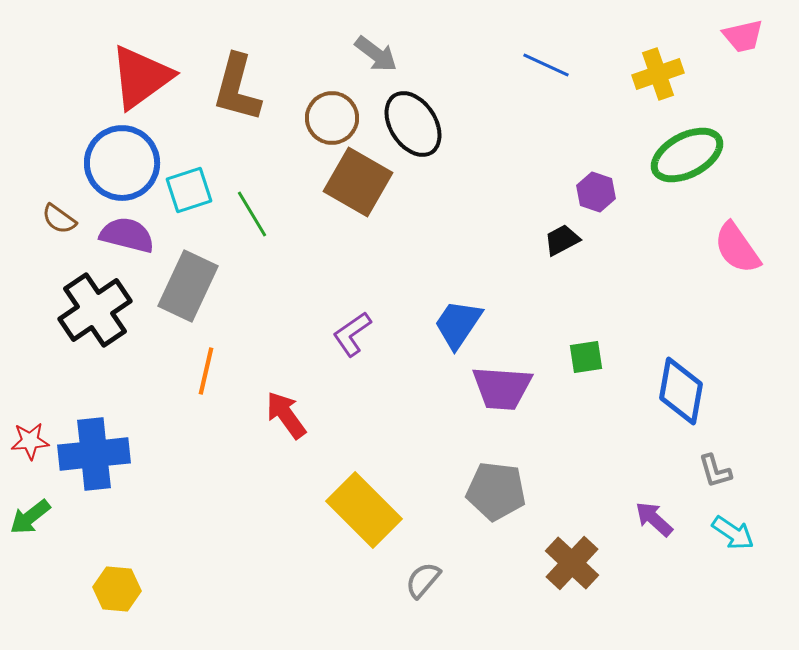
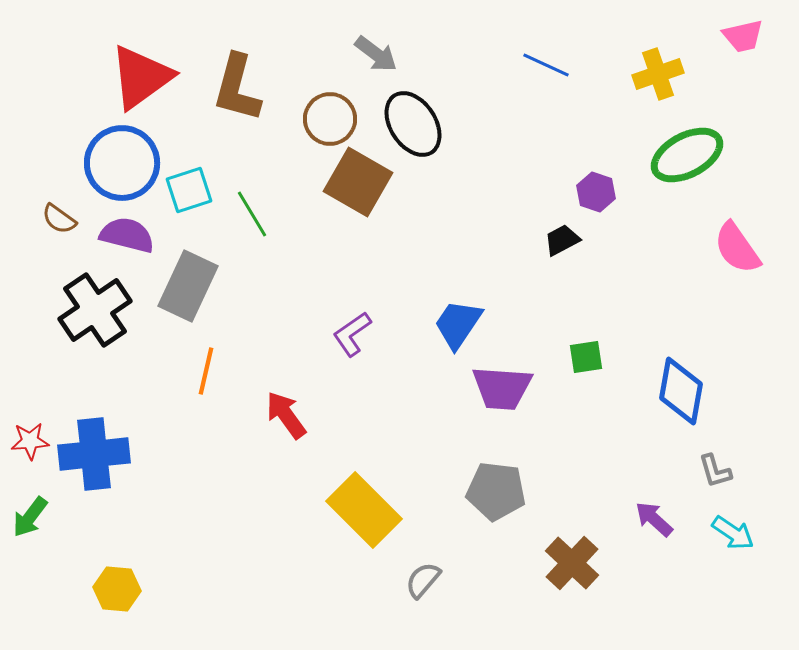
brown circle: moved 2 px left, 1 px down
green arrow: rotated 15 degrees counterclockwise
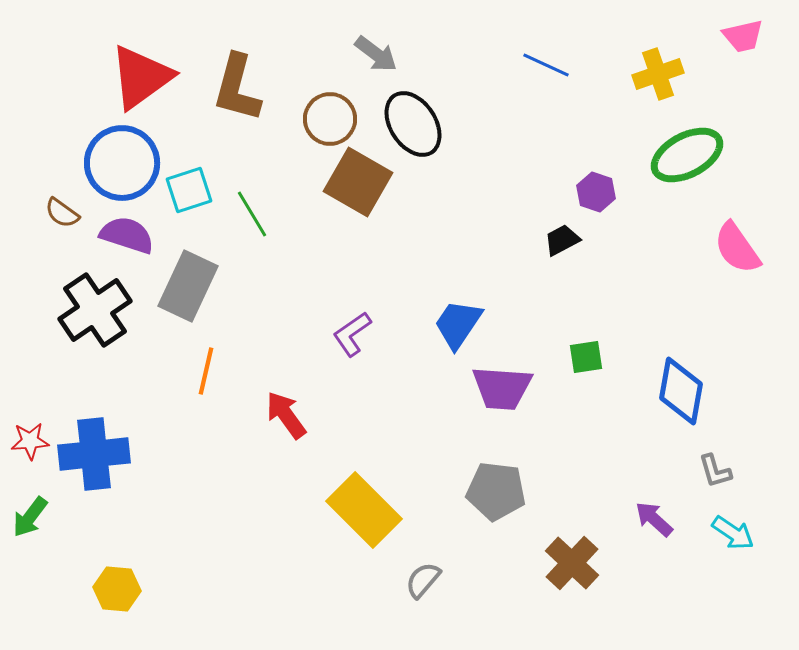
brown semicircle: moved 3 px right, 6 px up
purple semicircle: rotated 4 degrees clockwise
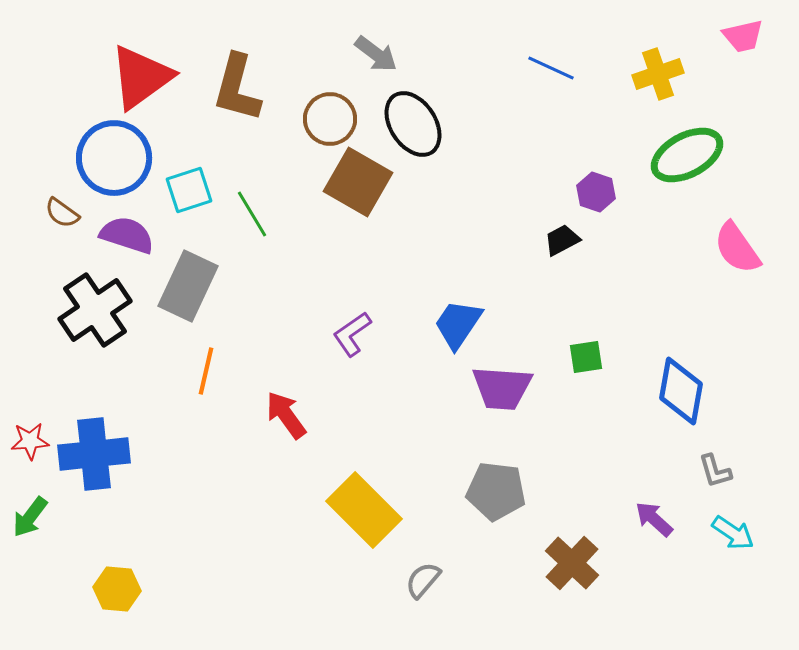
blue line: moved 5 px right, 3 px down
blue circle: moved 8 px left, 5 px up
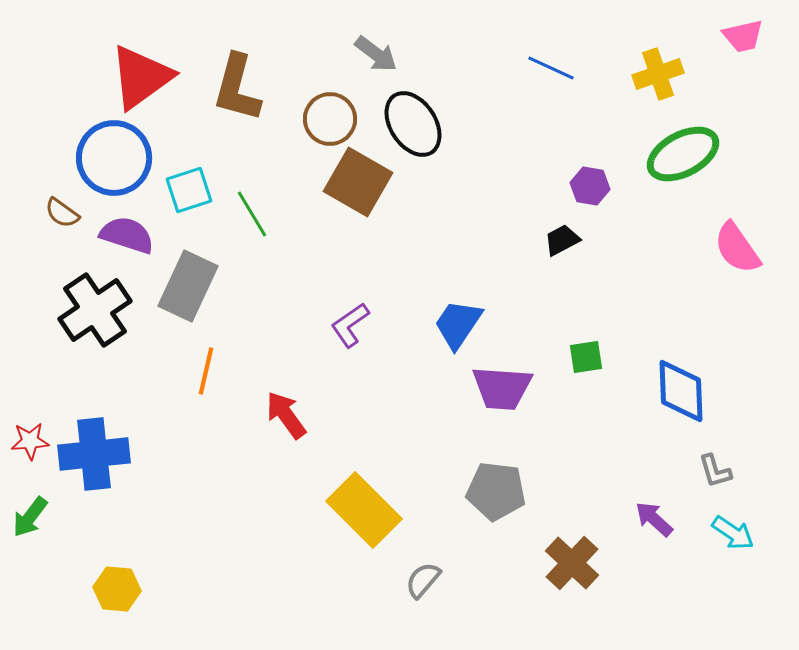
green ellipse: moved 4 px left, 1 px up
purple hexagon: moved 6 px left, 6 px up; rotated 9 degrees counterclockwise
purple L-shape: moved 2 px left, 9 px up
blue diamond: rotated 12 degrees counterclockwise
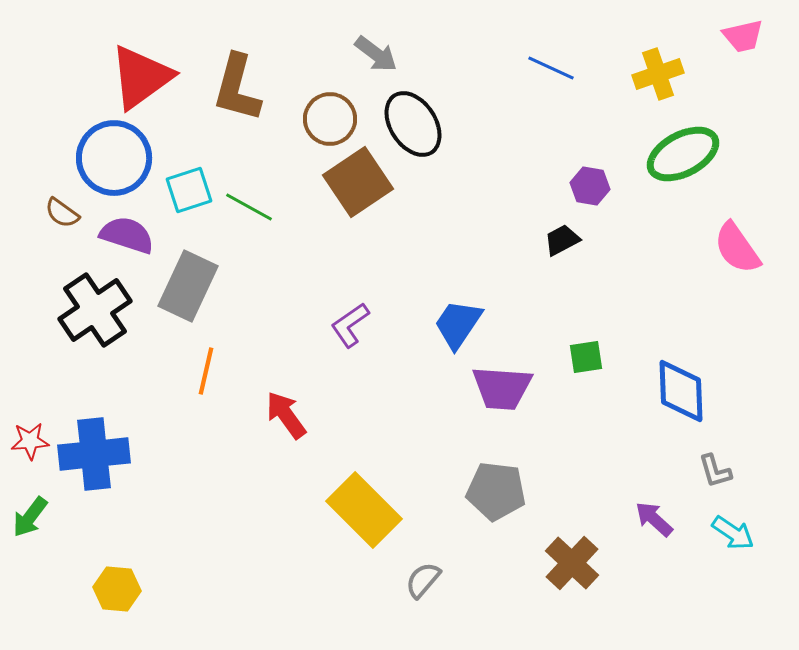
brown square: rotated 26 degrees clockwise
green line: moved 3 px left, 7 px up; rotated 30 degrees counterclockwise
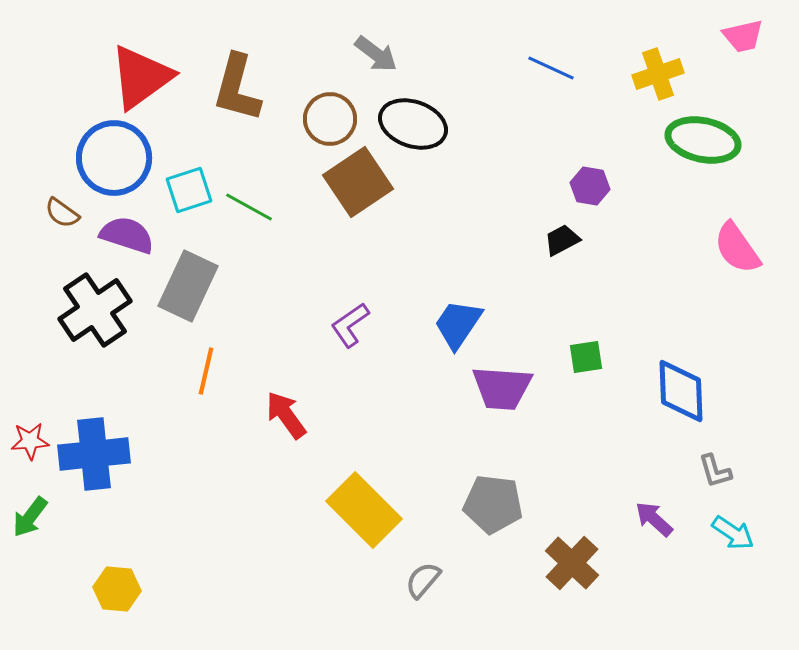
black ellipse: rotated 38 degrees counterclockwise
green ellipse: moved 20 px right, 14 px up; rotated 40 degrees clockwise
gray pentagon: moved 3 px left, 13 px down
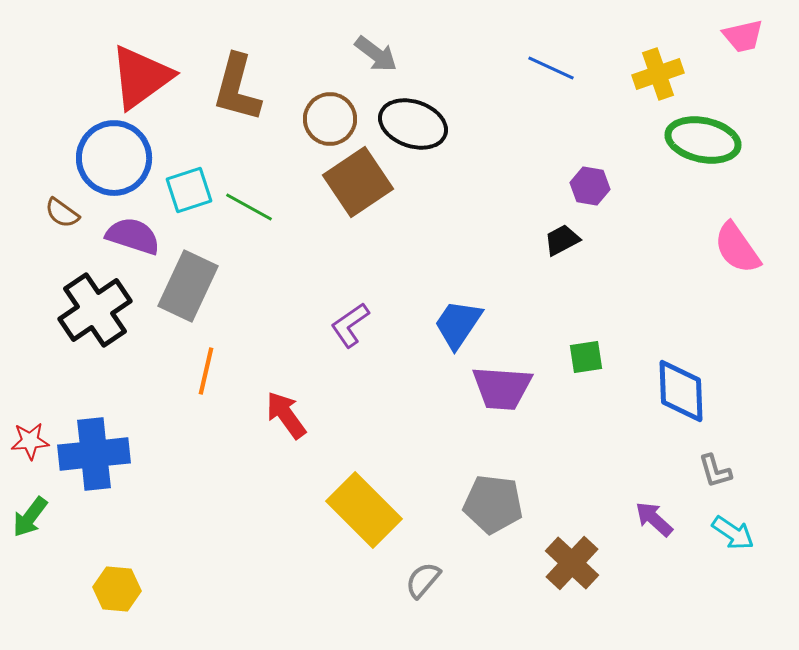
purple semicircle: moved 6 px right, 1 px down
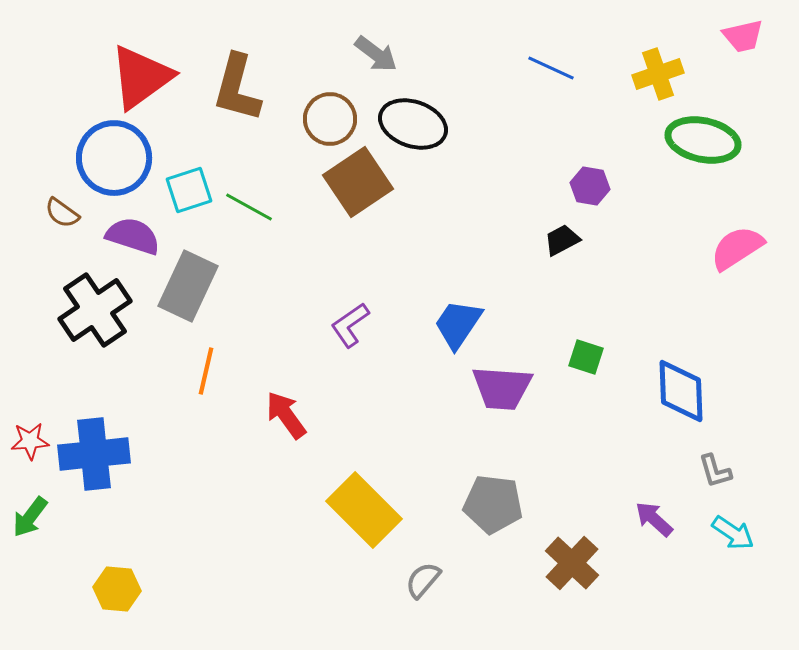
pink semicircle: rotated 92 degrees clockwise
green square: rotated 27 degrees clockwise
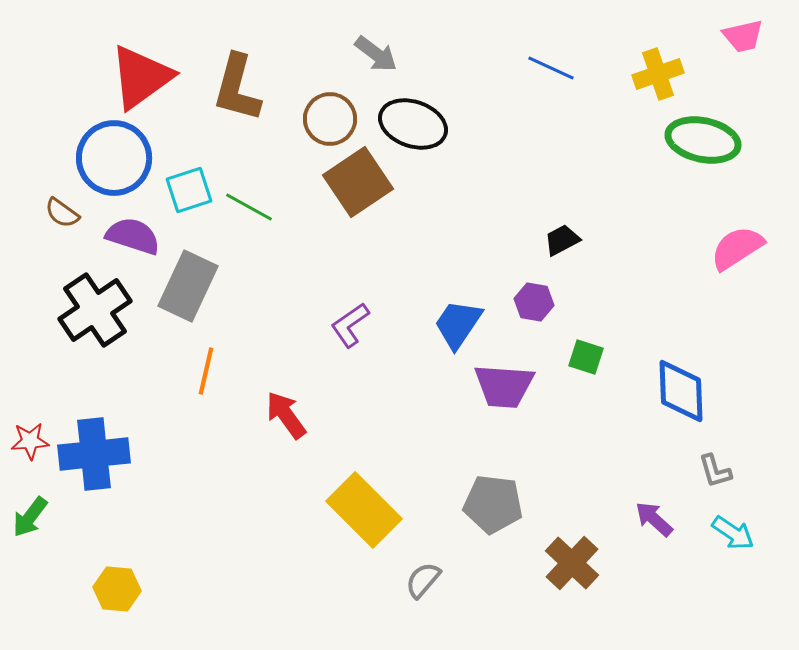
purple hexagon: moved 56 px left, 116 px down
purple trapezoid: moved 2 px right, 2 px up
